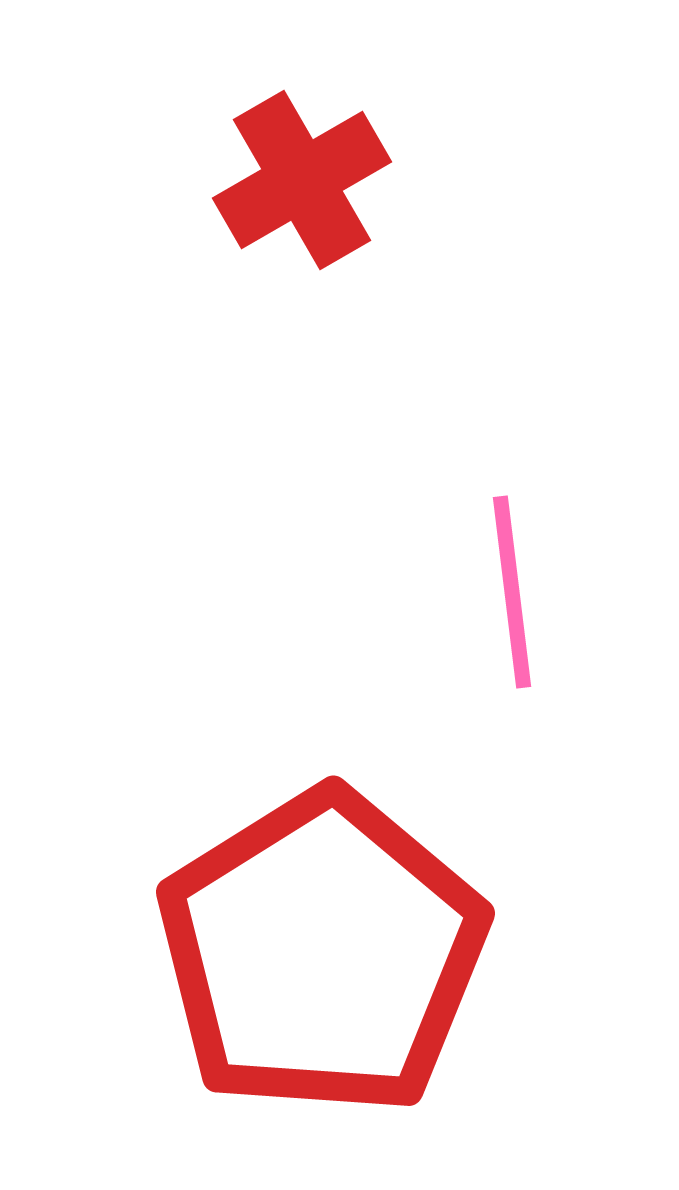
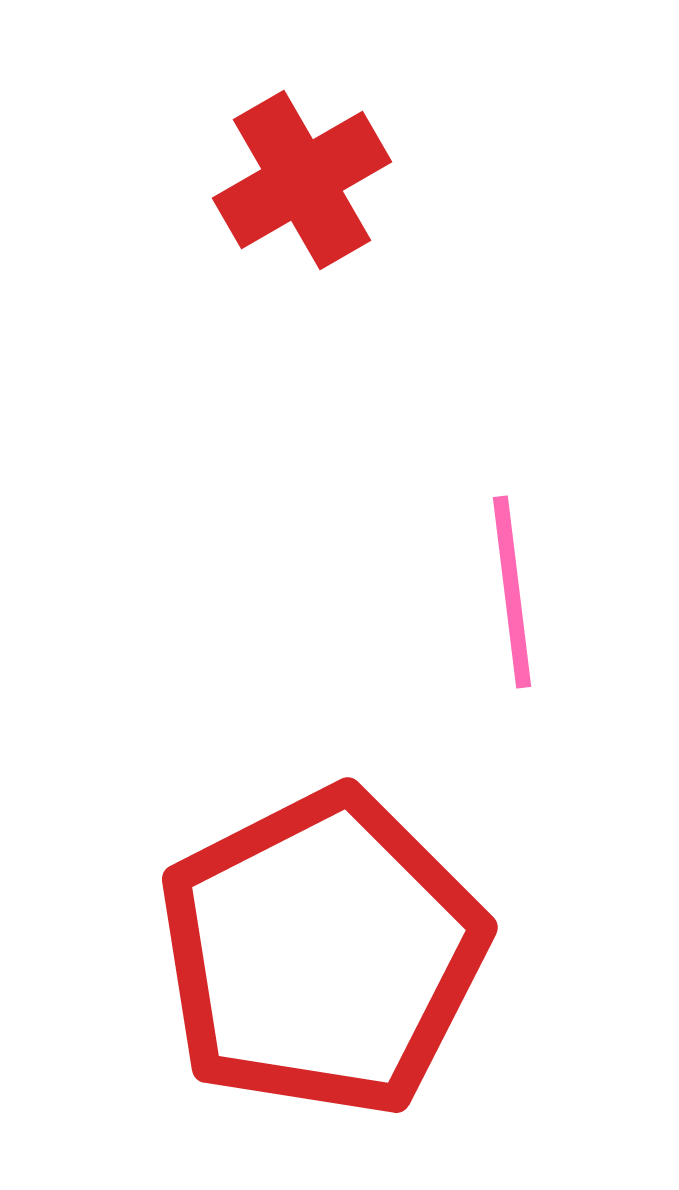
red pentagon: rotated 5 degrees clockwise
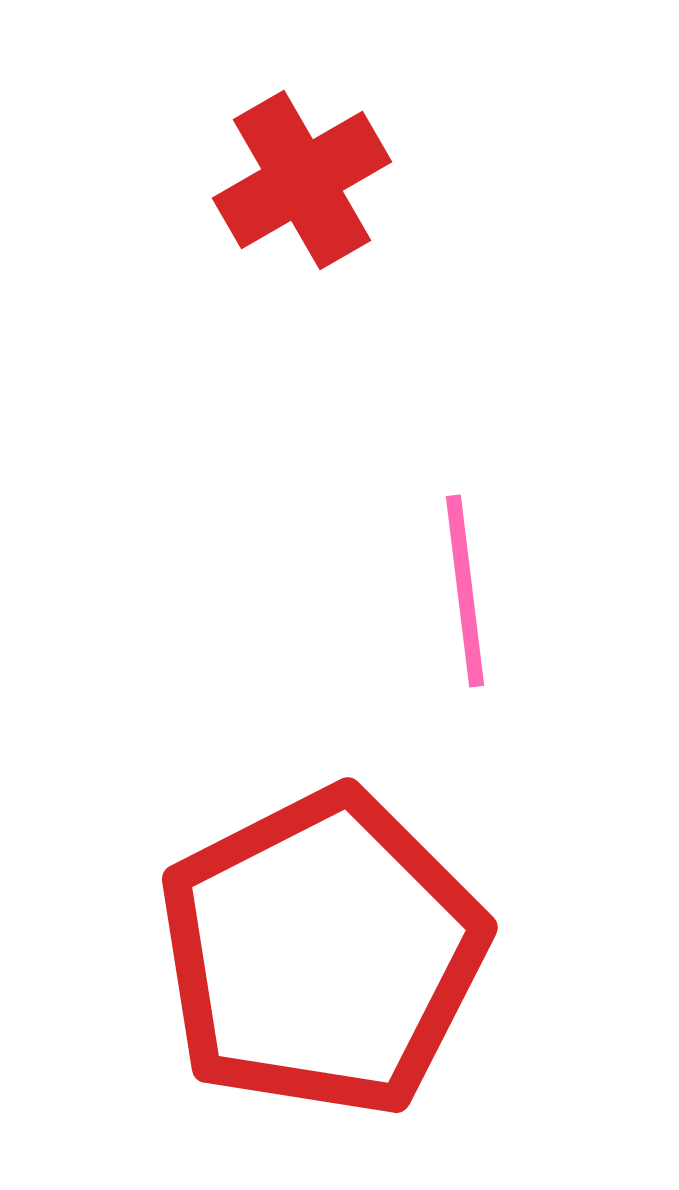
pink line: moved 47 px left, 1 px up
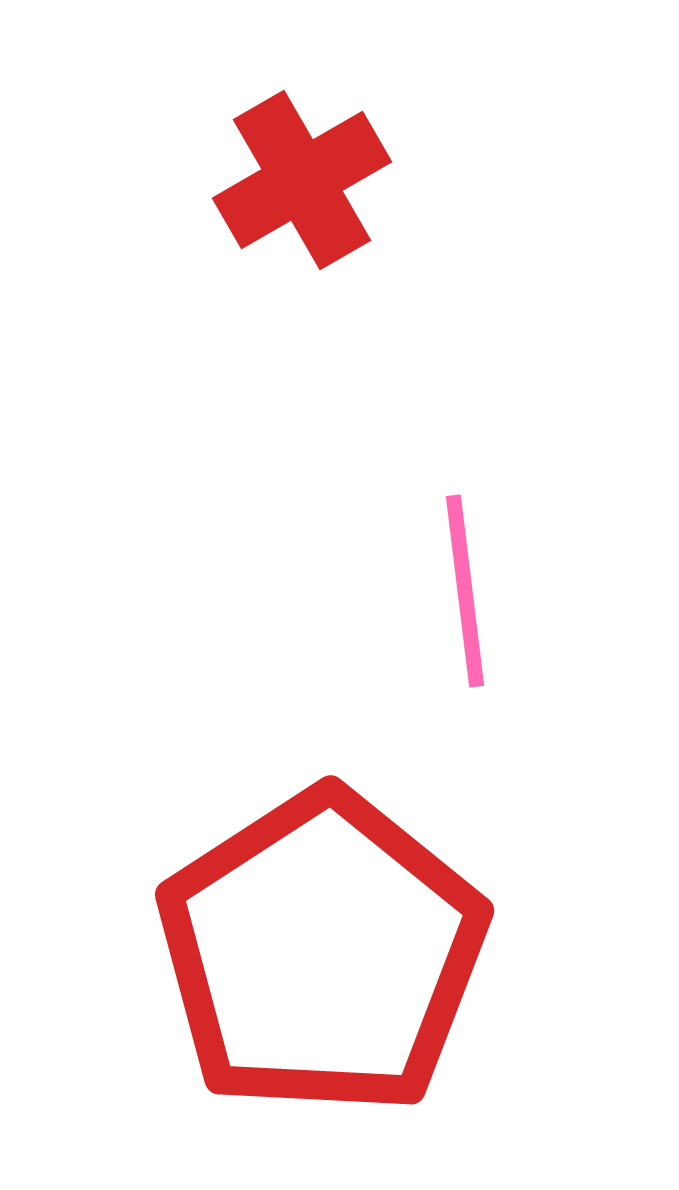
red pentagon: rotated 6 degrees counterclockwise
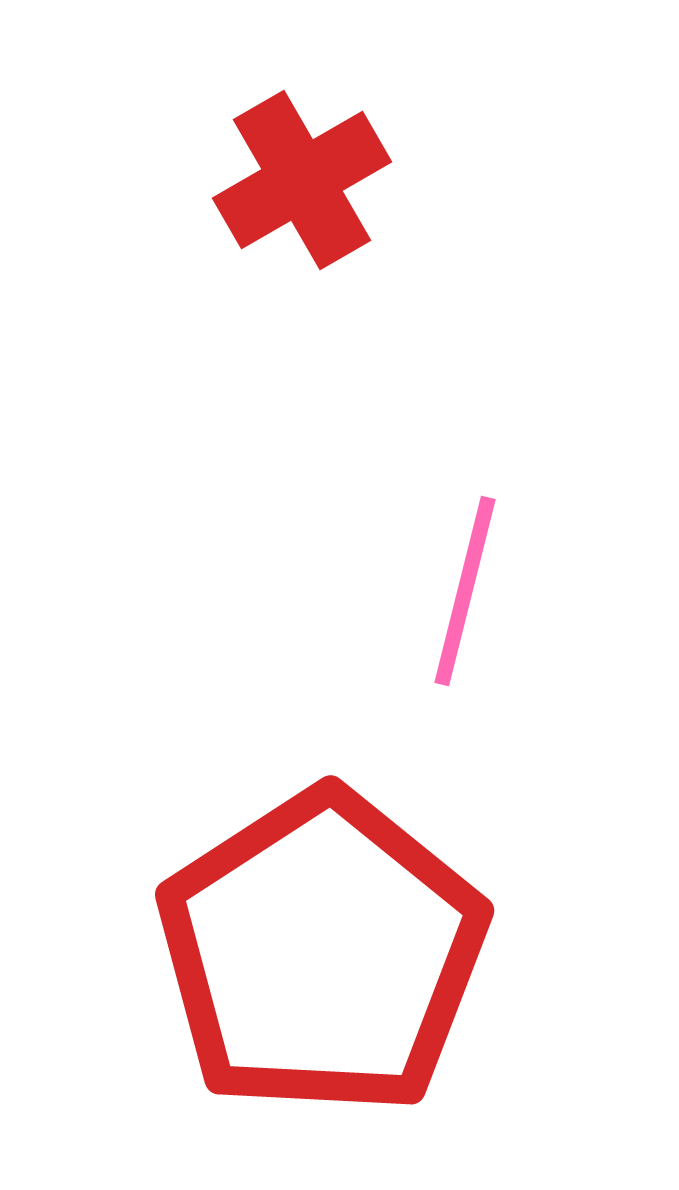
pink line: rotated 21 degrees clockwise
